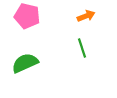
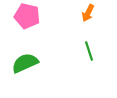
orange arrow: moved 2 px right, 3 px up; rotated 138 degrees clockwise
green line: moved 7 px right, 3 px down
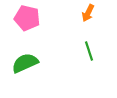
pink pentagon: moved 2 px down
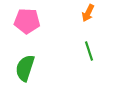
pink pentagon: moved 3 px down; rotated 10 degrees counterclockwise
green semicircle: moved 5 px down; rotated 48 degrees counterclockwise
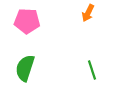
green line: moved 3 px right, 19 px down
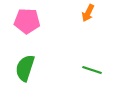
green line: rotated 54 degrees counterclockwise
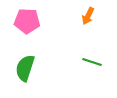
orange arrow: moved 3 px down
green line: moved 8 px up
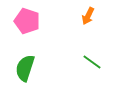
pink pentagon: rotated 15 degrees clockwise
green line: rotated 18 degrees clockwise
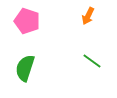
green line: moved 1 px up
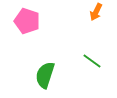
orange arrow: moved 8 px right, 4 px up
green semicircle: moved 20 px right, 7 px down
